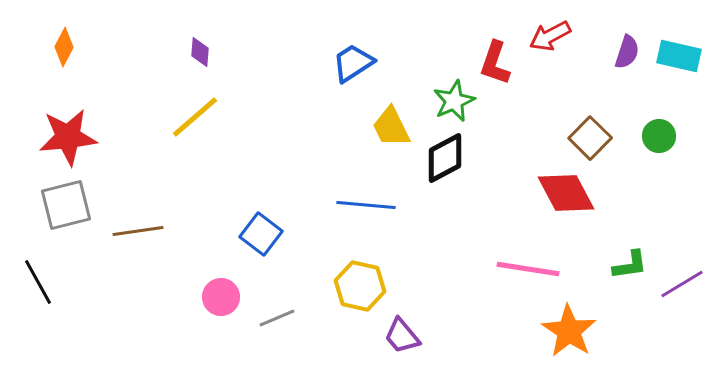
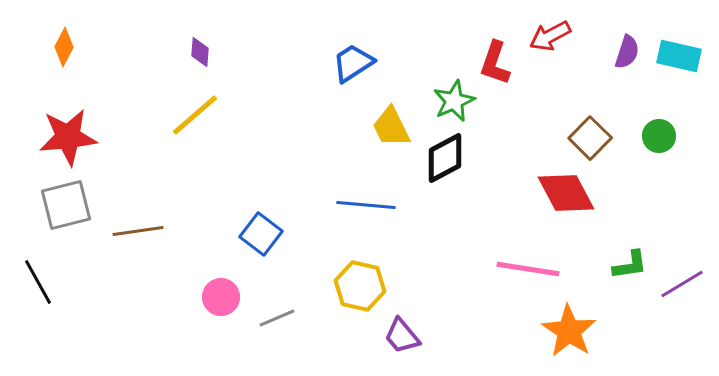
yellow line: moved 2 px up
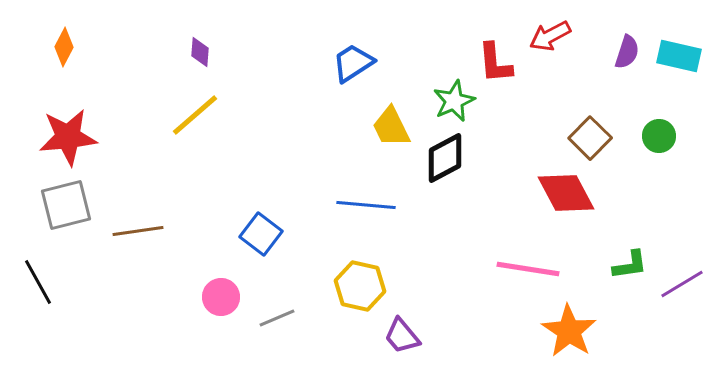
red L-shape: rotated 24 degrees counterclockwise
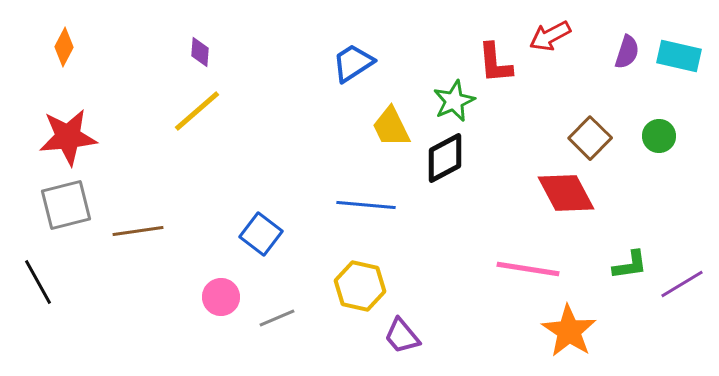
yellow line: moved 2 px right, 4 px up
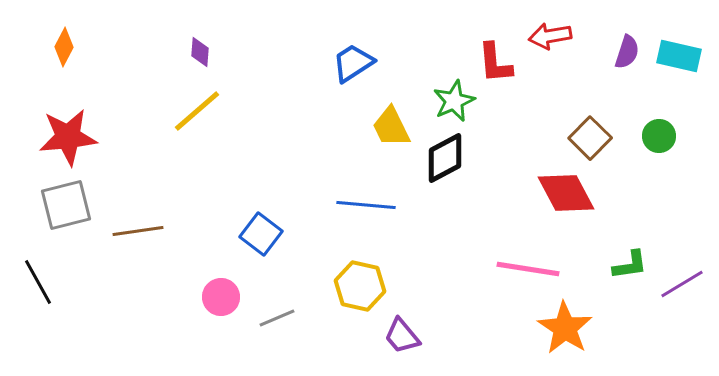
red arrow: rotated 18 degrees clockwise
orange star: moved 4 px left, 3 px up
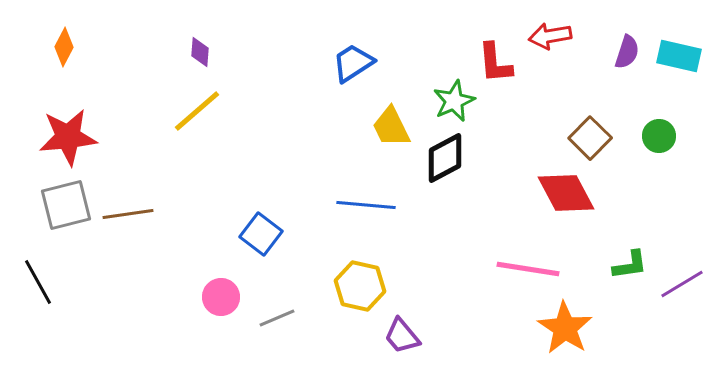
brown line: moved 10 px left, 17 px up
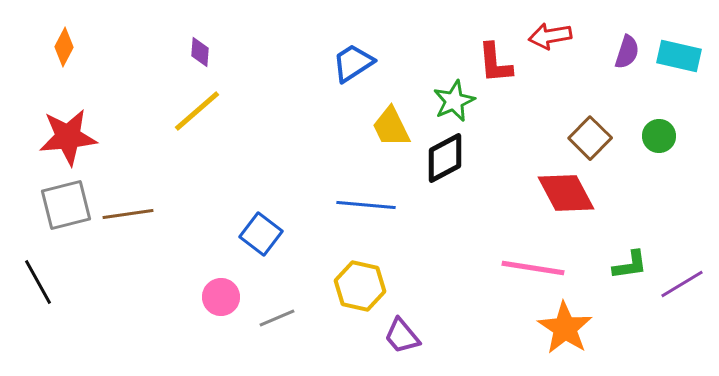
pink line: moved 5 px right, 1 px up
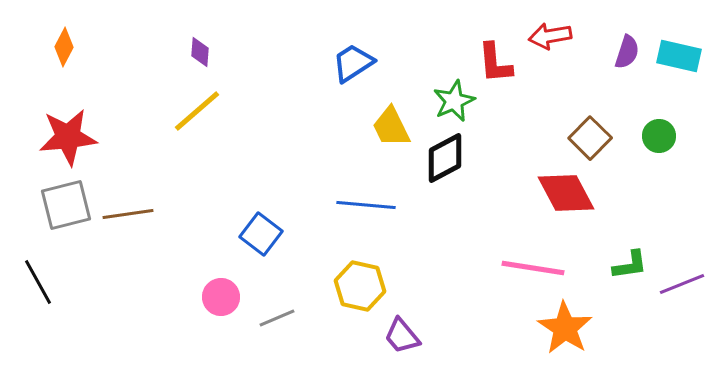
purple line: rotated 9 degrees clockwise
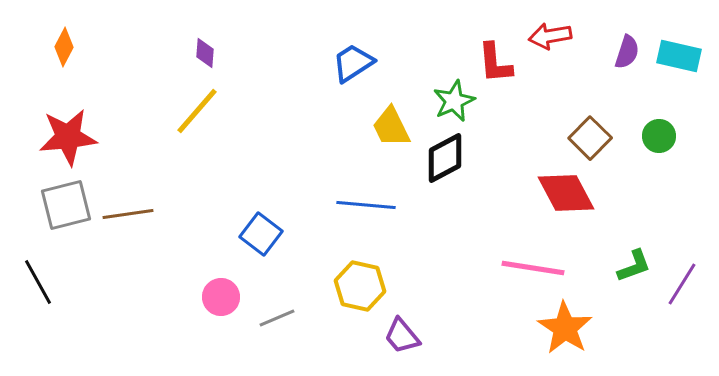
purple diamond: moved 5 px right, 1 px down
yellow line: rotated 8 degrees counterclockwise
green L-shape: moved 4 px right, 1 px down; rotated 12 degrees counterclockwise
purple line: rotated 36 degrees counterclockwise
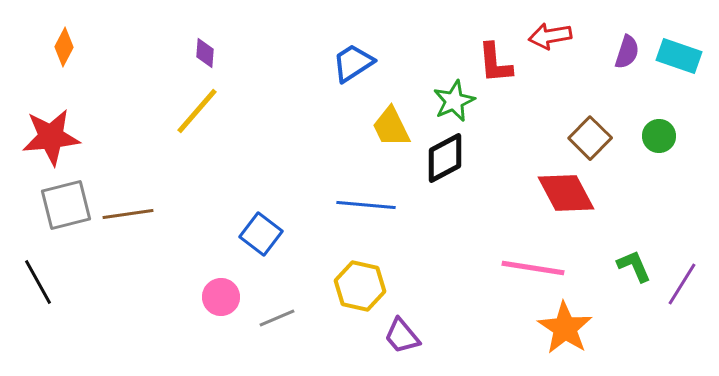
cyan rectangle: rotated 6 degrees clockwise
red star: moved 17 px left
green L-shape: rotated 93 degrees counterclockwise
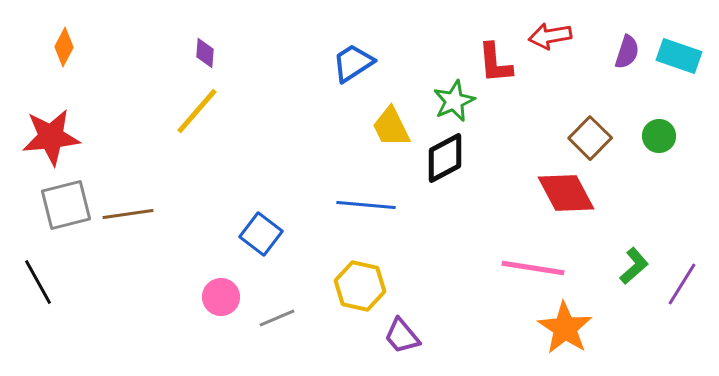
green L-shape: rotated 72 degrees clockwise
